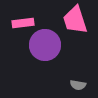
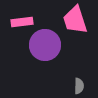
pink rectangle: moved 1 px left, 1 px up
gray semicircle: moved 1 px right, 1 px down; rotated 98 degrees counterclockwise
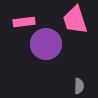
pink rectangle: moved 2 px right
purple circle: moved 1 px right, 1 px up
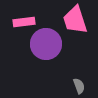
gray semicircle: rotated 21 degrees counterclockwise
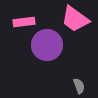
pink trapezoid: moved 1 px up; rotated 36 degrees counterclockwise
purple circle: moved 1 px right, 1 px down
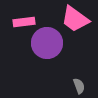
purple circle: moved 2 px up
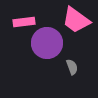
pink trapezoid: moved 1 px right, 1 px down
gray semicircle: moved 7 px left, 19 px up
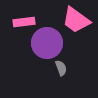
gray semicircle: moved 11 px left, 1 px down
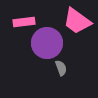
pink trapezoid: moved 1 px right, 1 px down
